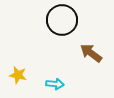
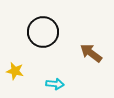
black circle: moved 19 px left, 12 px down
yellow star: moved 3 px left, 4 px up
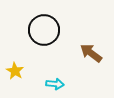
black circle: moved 1 px right, 2 px up
yellow star: rotated 18 degrees clockwise
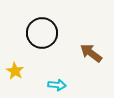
black circle: moved 2 px left, 3 px down
cyan arrow: moved 2 px right, 1 px down
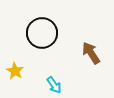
brown arrow: rotated 20 degrees clockwise
cyan arrow: moved 3 px left; rotated 48 degrees clockwise
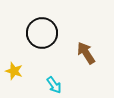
brown arrow: moved 5 px left
yellow star: moved 1 px left; rotated 12 degrees counterclockwise
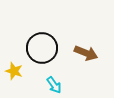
black circle: moved 15 px down
brown arrow: rotated 145 degrees clockwise
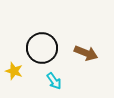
cyan arrow: moved 4 px up
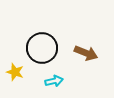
yellow star: moved 1 px right, 1 px down
cyan arrow: rotated 66 degrees counterclockwise
